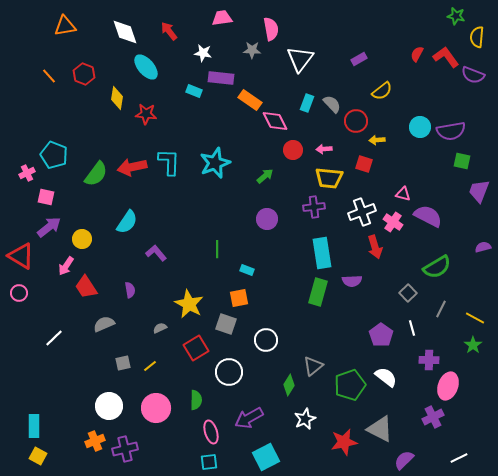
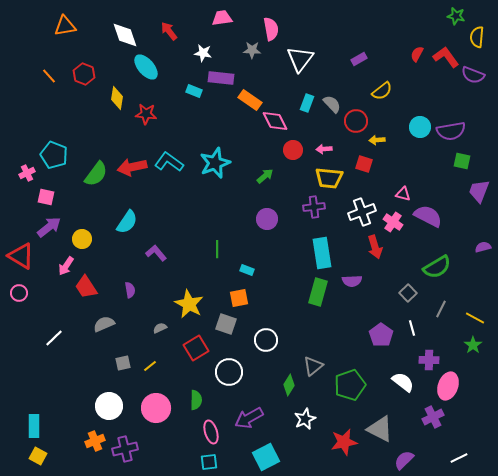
white diamond at (125, 32): moved 3 px down
cyan L-shape at (169, 162): rotated 56 degrees counterclockwise
white semicircle at (386, 377): moved 17 px right, 5 px down
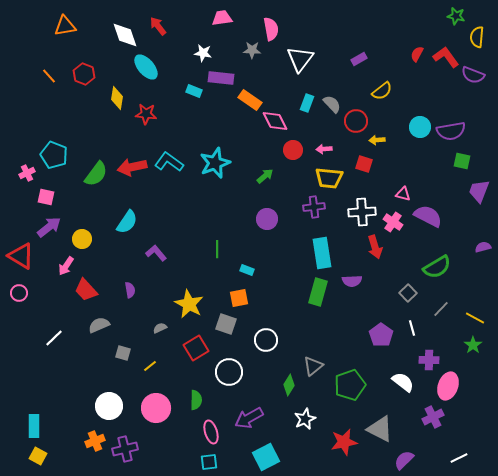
red arrow at (169, 31): moved 11 px left, 5 px up
white cross at (362, 212): rotated 16 degrees clockwise
red trapezoid at (86, 287): moved 3 px down; rotated 10 degrees counterclockwise
gray line at (441, 309): rotated 18 degrees clockwise
gray semicircle at (104, 324): moved 5 px left, 1 px down
gray square at (123, 363): moved 10 px up; rotated 28 degrees clockwise
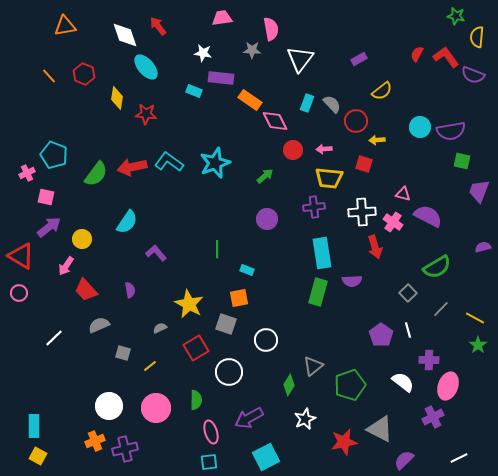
white line at (412, 328): moved 4 px left, 2 px down
green star at (473, 345): moved 5 px right
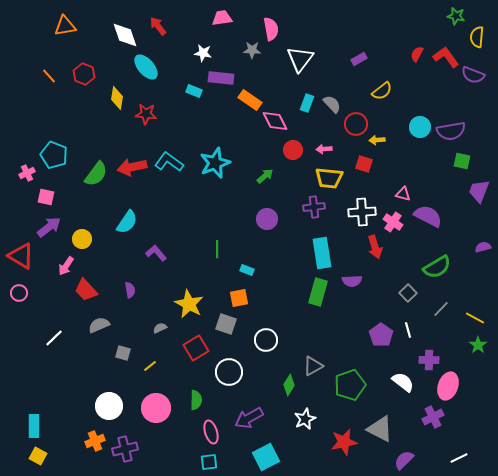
red circle at (356, 121): moved 3 px down
gray triangle at (313, 366): rotated 10 degrees clockwise
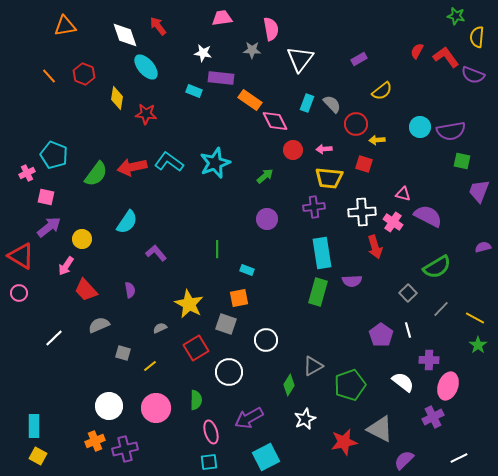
red semicircle at (417, 54): moved 3 px up
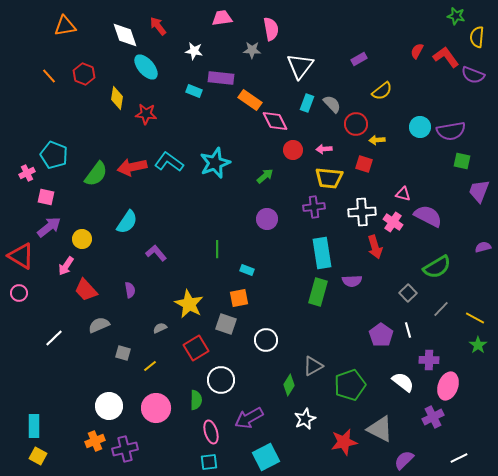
white star at (203, 53): moved 9 px left, 2 px up
white triangle at (300, 59): moved 7 px down
white circle at (229, 372): moved 8 px left, 8 px down
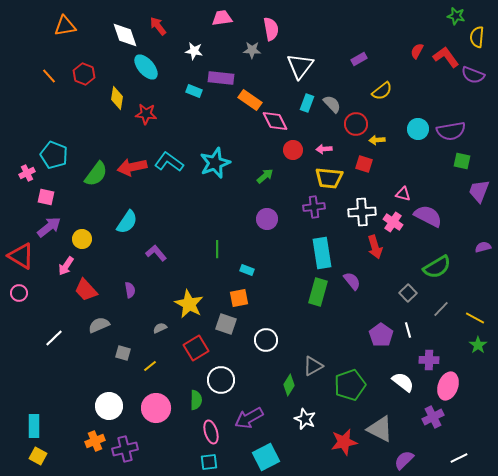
cyan circle at (420, 127): moved 2 px left, 2 px down
purple semicircle at (352, 281): rotated 126 degrees counterclockwise
white star at (305, 419): rotated 25 degrees counterclockwise
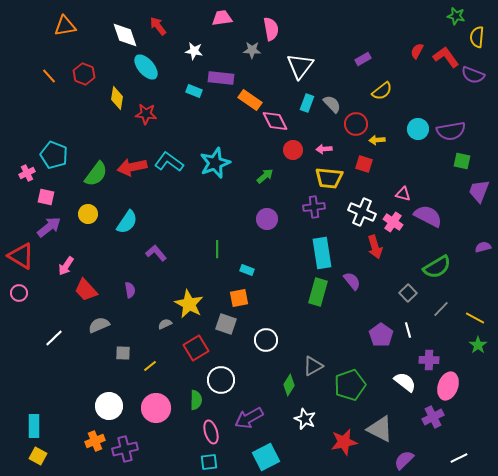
purple rectangle at (359, 59): moved 4 px right
white cross at (362, 212): rotated 28 degrees clockwise
yellow circle at (82, 239): moved 6 px right, 25 px up
gray semicircle at (160, 328): moved 5 px right, 4 px up
gray square at (123, 353): rotated 14 degrees counterclockwise
white semicircle at (403, 382): moved 2 px right
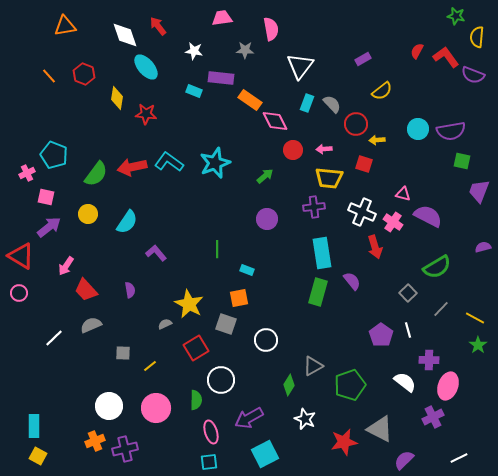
gray star at (252, 50): moved 7 px left
gray semicircle at (99, 325): moved 8 px left
cyan square at (266, 457): moved 1 px left, 3 px up
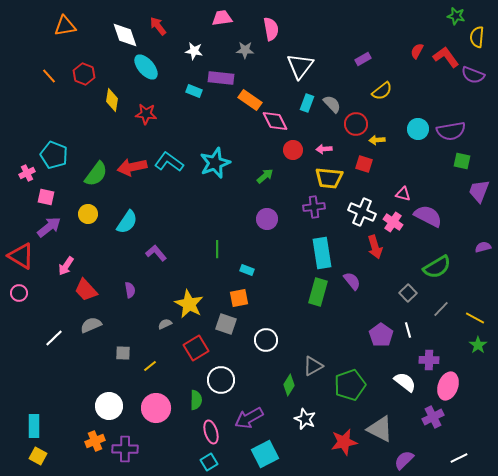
yellow diamond at (117, 98): moved 5 px left, 2 px down
purple cross at (125, 449): rotated 15 degrees clockwise
cyan square at (209, 462): rotated 24 degrees counterclockwise
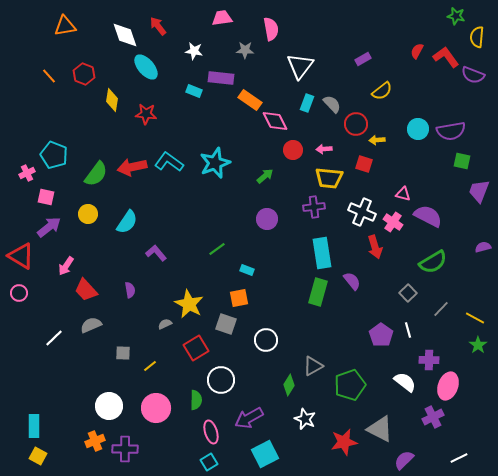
green line at (217, 249): rotated 54 degrees clockwise
green semicircle at (437, 267): moved 4 px left, 5 px up
